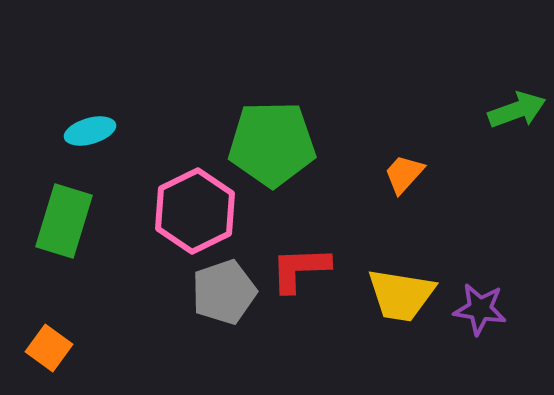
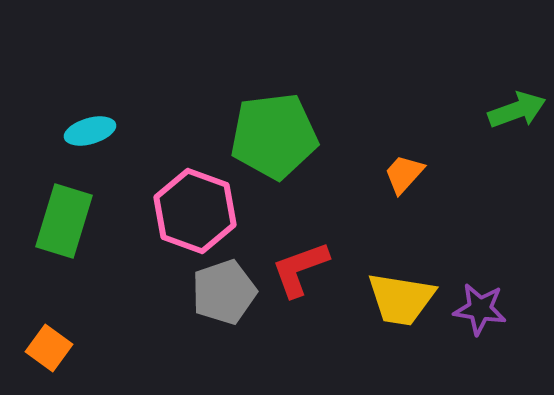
green pentagon: moved 2 px right, 8 px up; rotated 6 degrees counterclockwise
pink hexagon: rotated 14 degrees counterclockwise
red L-shape: rotated 18 degrees counterclockwise
yellow trapezoid: moved 4 px down
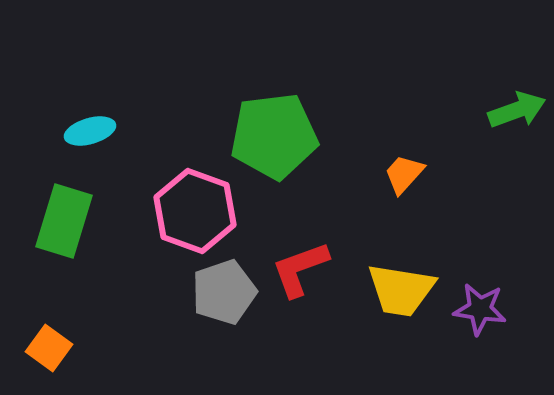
yellow trapezoid: moved 9 px up
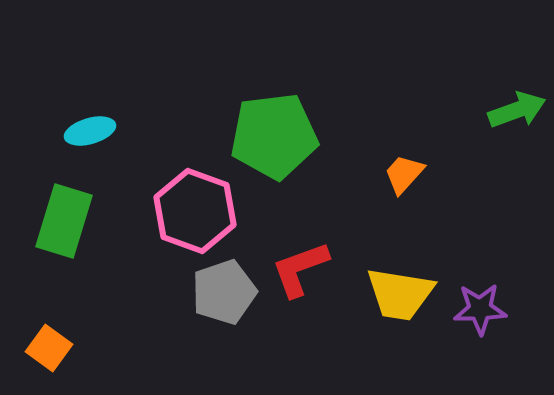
yellow trapezoid: moved 1 px left, 4 px down
purple star: rotated 10 degrees counterclockwise
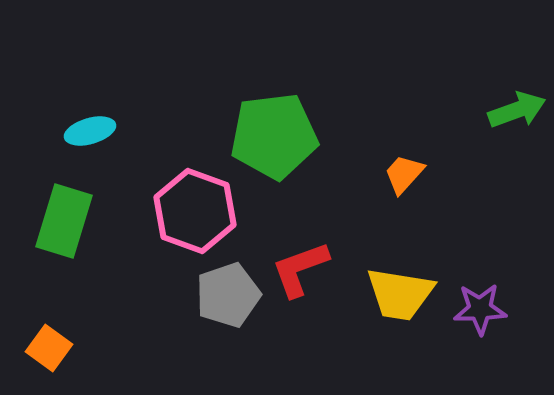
gray pentagon: moved 4 px right, 3 px down
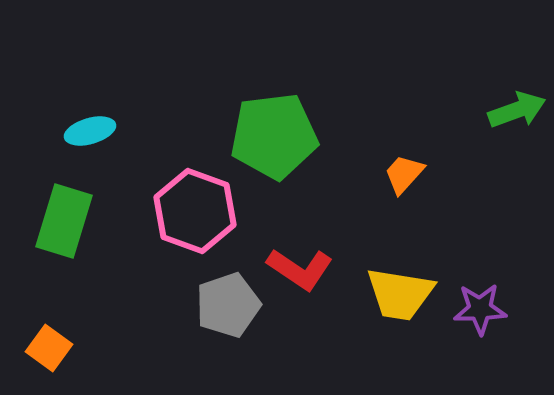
red L-shape: rotated 126 degrees counterclockwise
gray pentagon: moved 10 px down
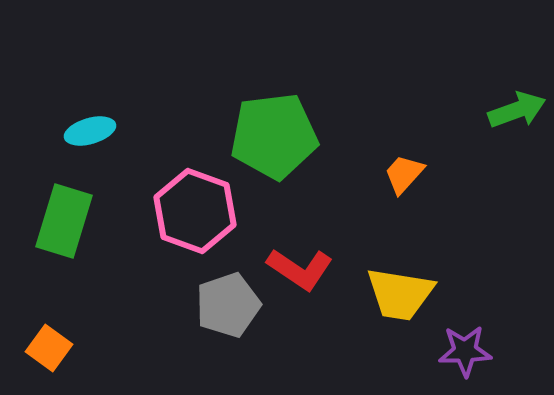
purple star: moved 15 px left, 42 px down
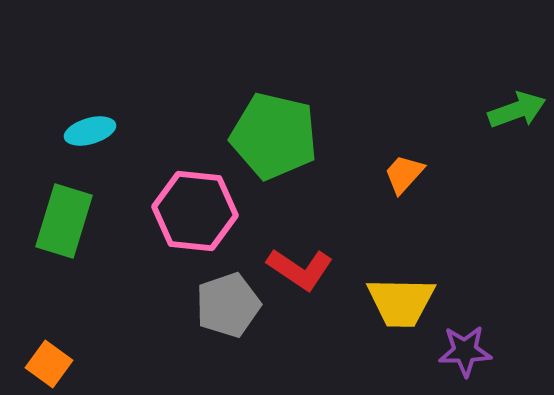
green pentagon: rotated 20 degrees clockwise
pink hexagon: rotated 14 degrees counterclockwise
yellow trapezoid: moved 1 px right, 8 px down; rotated 8 degrees counterclockwise
orange square: moved 16 px down
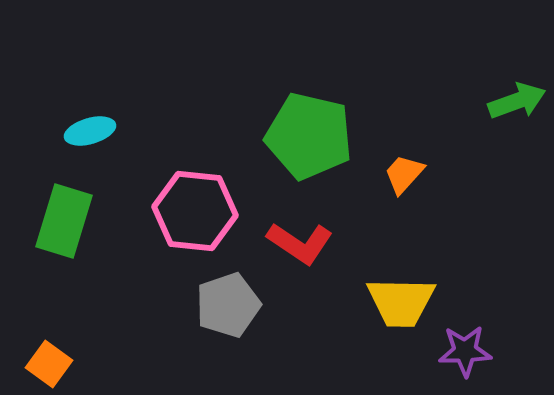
green arrow: moved 9 px up
green pentagon: moved 35 px right
red L-shape: moved 26 px up
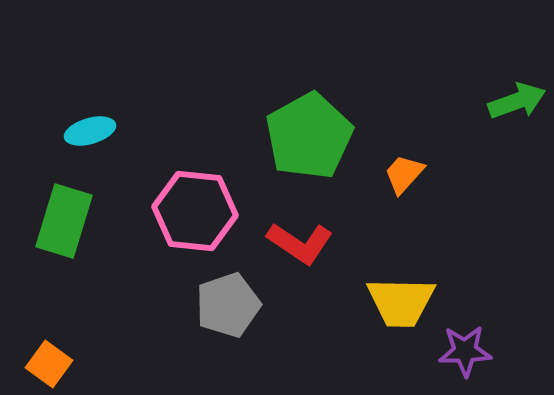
green pentagon: rotated 30 degrees clockwise
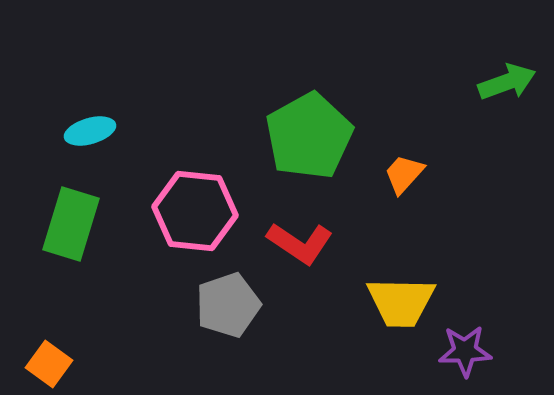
green arrow: moved 10 px left, 19 px up
green rectangle: moved 7 px right, 3 px down
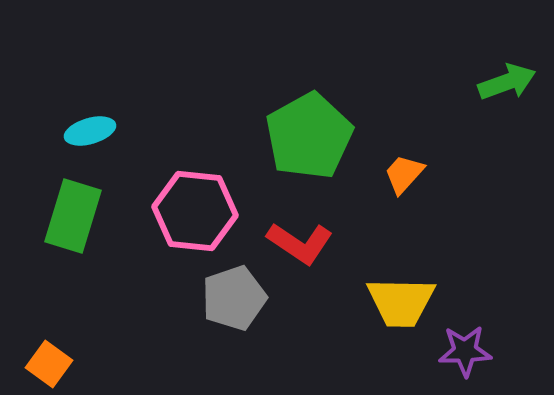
green rectangle: moved 2 px right, 8 px up
gray pentagon: moved 6 px right, 7 px up
